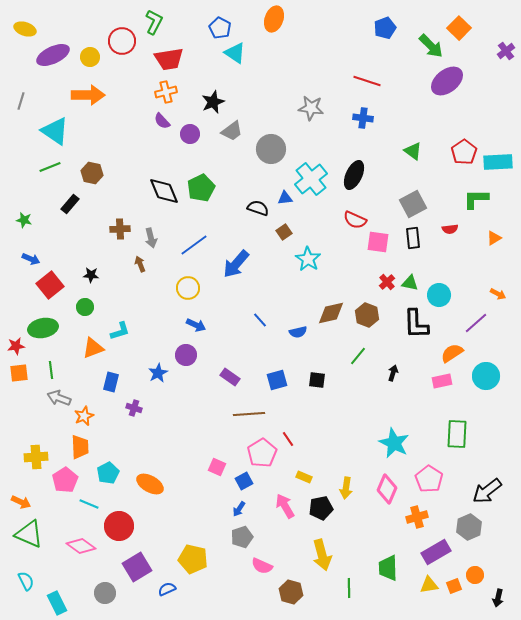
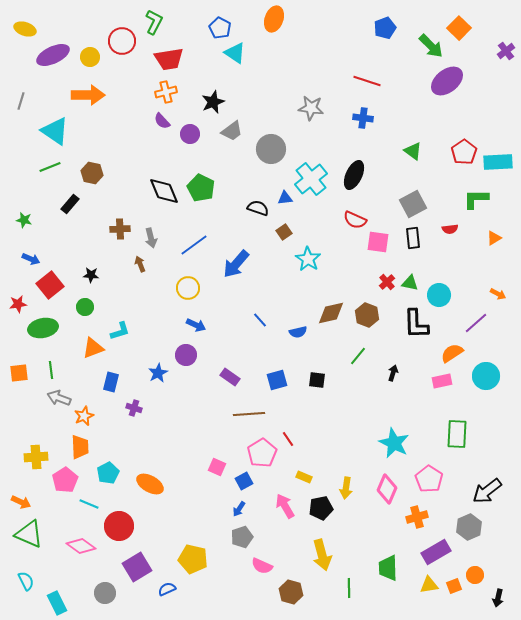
green pentagon at (201, 188): rotated 20 degrees counterclockwise
red star at (16, 346): moved 2 px right, 42 px up
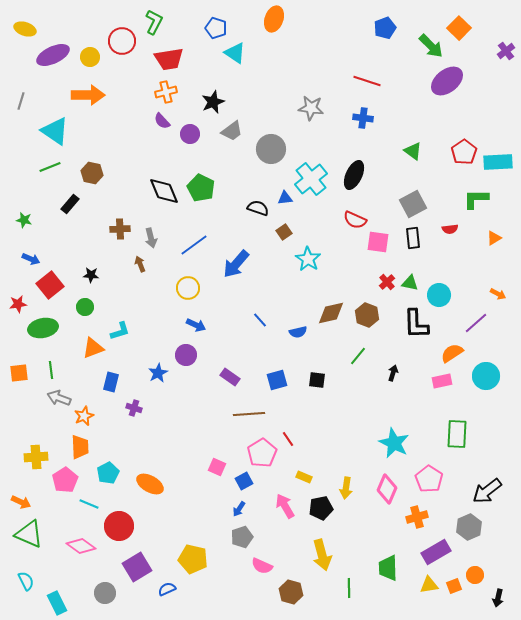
blue pentagon at (220, 28): moved 4 px left; rotated 10 degrees counterclockwise
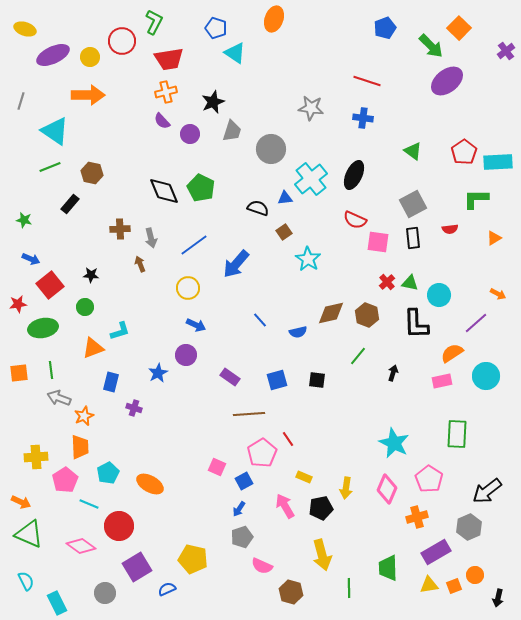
gray trapezoid at (232, 131): rotated 35 degrees counterclockwise
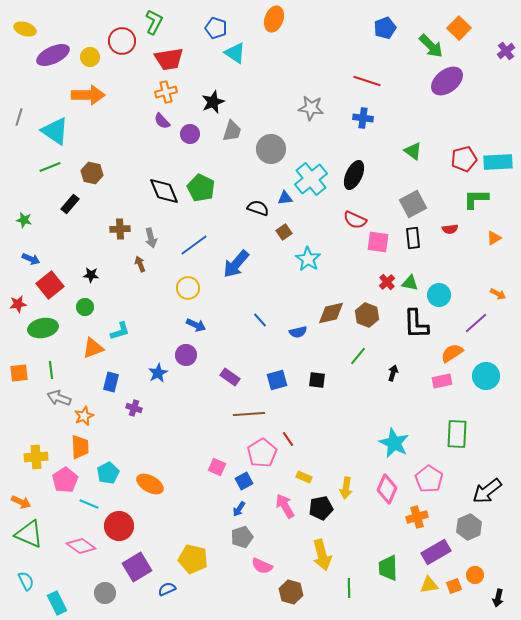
gray line at (21, 101): moved 2 px left, 16 px down
red pentagon at (464, 152): moved 7 px down; rotated 20 degrees clockwise
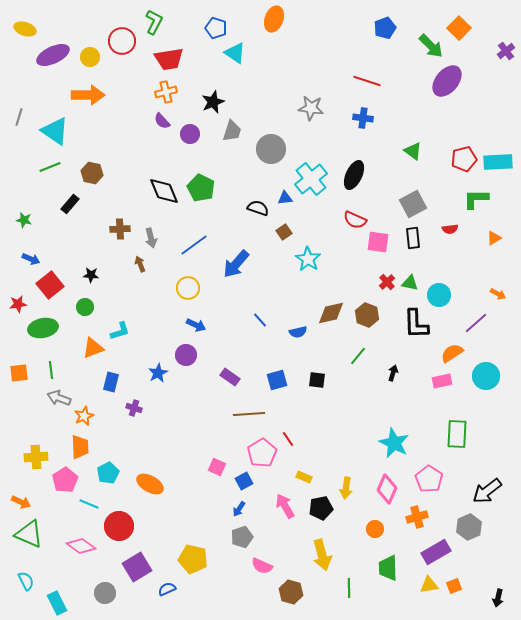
purple ellipse at (447, 81): rotated 12 degrees counterclockwise
orange circle at (475, 575): moved 100 px left, 46 px up
